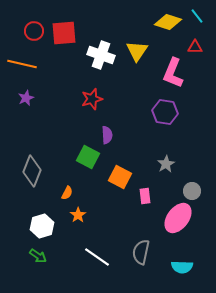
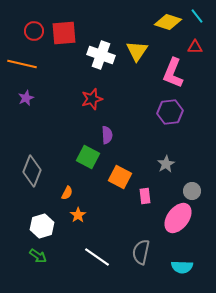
purple hexagon: moved 5 px right; rotated 15 degrees counterclockwise
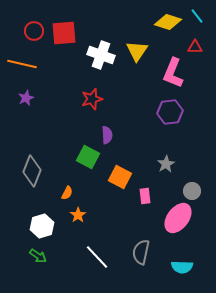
white line: rotated 12 degrees clockwise
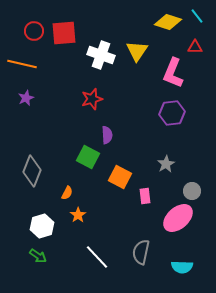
purple hexagon: moved 2 px right, 1 px down
pink ellipse: rotated 12 degrees clockwise
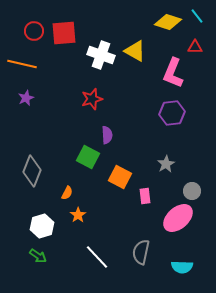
yellow triangle: moved 2 px left; rotated 35 degrees counterclockwise
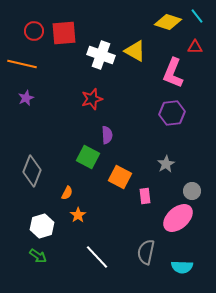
gray semicircle: moved 5 px right
